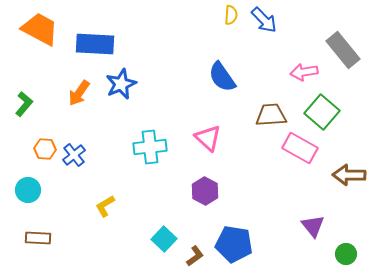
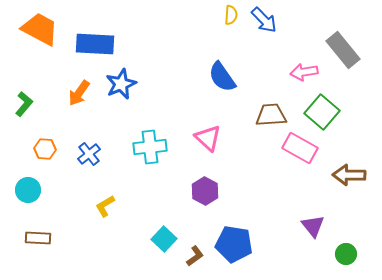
blue cross: moved 15 px right, 1 px up
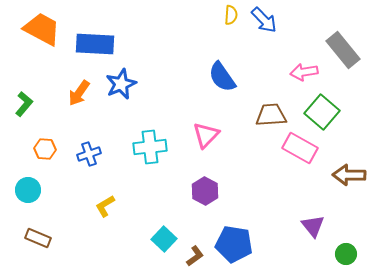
orange trapezoid: moved 2 px right
pink triangle: moved 2 px left, 3 px up; rotated 32 degrees clockwise
blue cross: rotated 20 degrees clockwise
brown rectangle: rotated 20 degrees clockwise
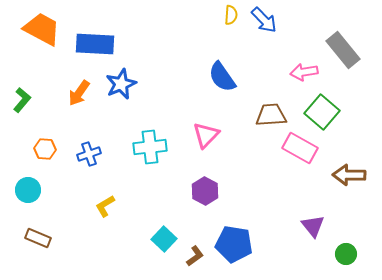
green L-shape: moved 2 px left, 4 px up
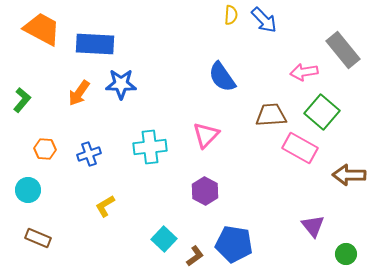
blue star: rotated 24 degrees clockwise
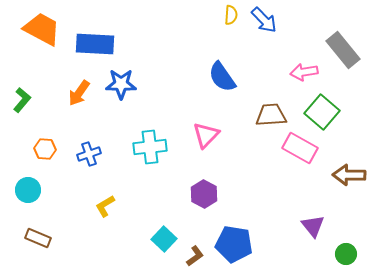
purple hexagon: moved 1 px left, 3 px down
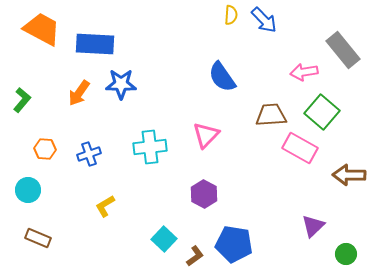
purple triangle: rotated 25 degrees clockwise
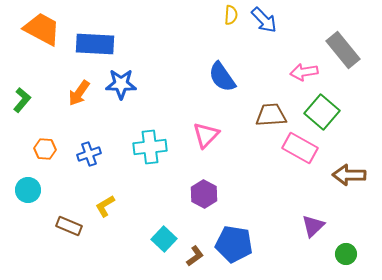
brown rectangle: moved 31 px right, 12 px up
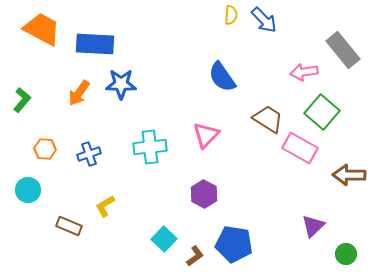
brown trapezoid: moved 3 px left, 4 px down; rotated 36 degrees clockwise
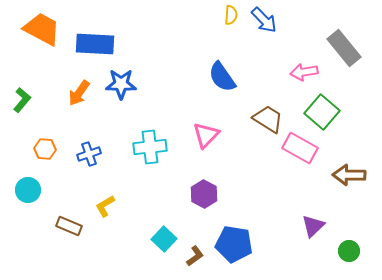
gray rectangle: moved 1 px right, 2 px up
green circle: moved 3 px right, 3 px up
